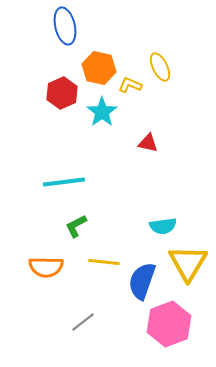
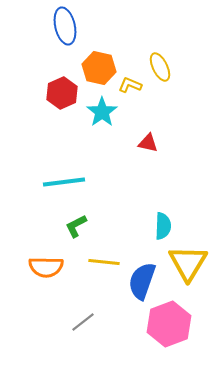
cyan semicircle: rotated 80 degrees counterclockwise
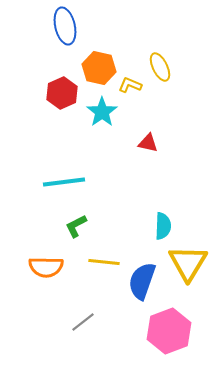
pink hexagon: moved 7 px down
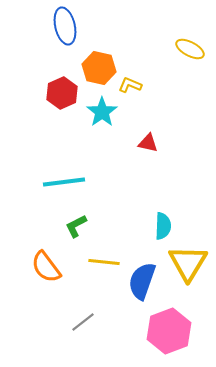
yellow ellipse: moved 30 px right, 18 px up; rotated 36 degrees counterclockwise
orange semicircle: rotated 52 degrees clockwise
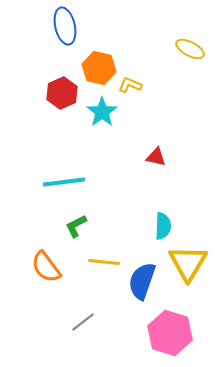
red triangle: moved 8 px right, 14 px down
pink hexagon: moved 1 px right, 2 px down; rotated 21 degrees counterclockwise
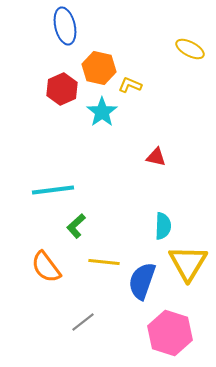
red hexagon: moved 4 px up
cyan line: moved 11 px left, 8 px down
green L-shape: rotated 15 degrees counterclockwise
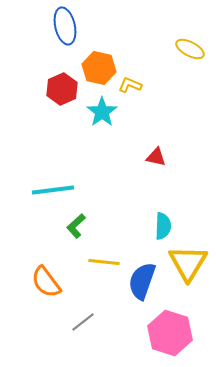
orange semicircle: moved 15 px down
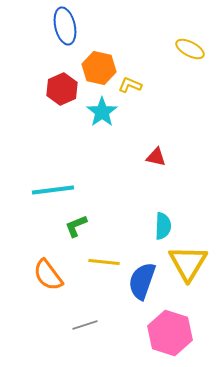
green L-shape: rotated 20 degrees clockwise
orange semicircle: moved 2 px right, 7 px up
gray line: moved 2 px right, 3 px down; rotated 20 degrees clockwise
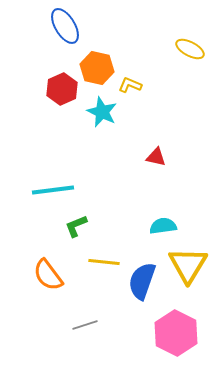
blue ellipse: rotated 18 degrees counterclockwise
orange hexagon: moved 2 px left
cyan star: rotated 12 degrees counterclockwise
cyan semicircle: rotated 100 degrees counterclockwise
yellow triangle: moved 2 px down
pink hexagon: moved 6 px right; rotated 9 degrees clockwise
